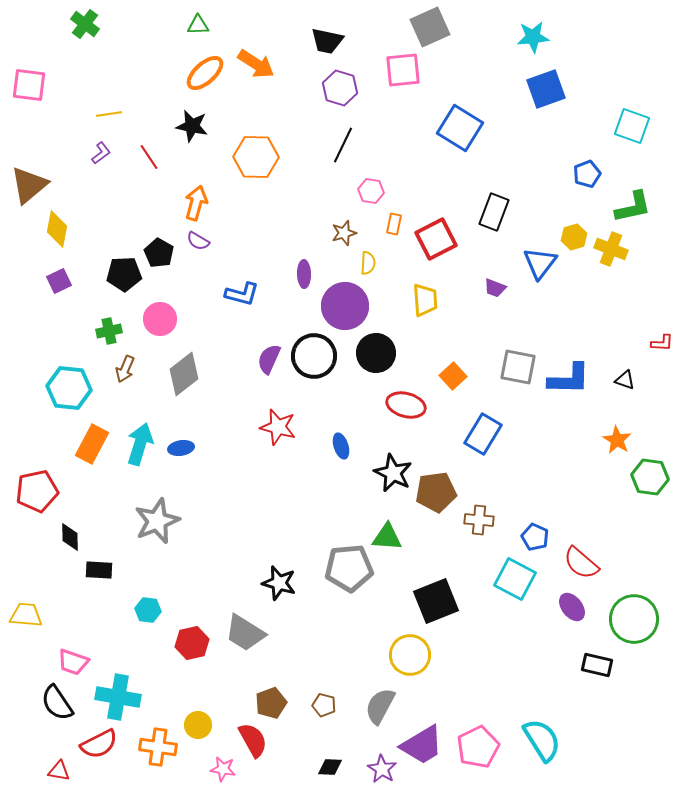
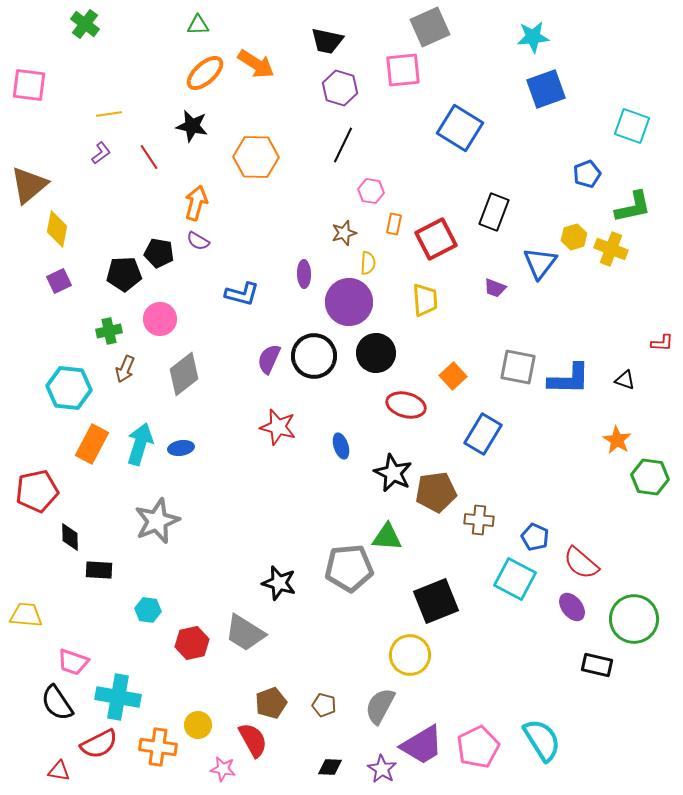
black pentagon at (159, 253): rotated 20 degrees counterclockwise
purple circle at (345, 306): moved 4 px right, 4 px up
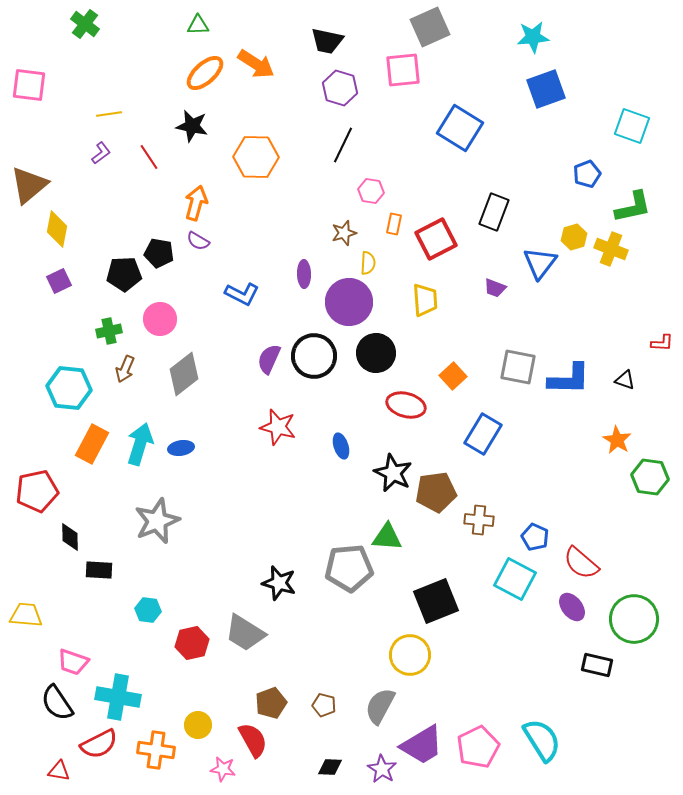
blue L-shape at (242, 294): rotated 12 degrees clockwise
orange cross at (158, 747): moved 2 px left, 3 px down
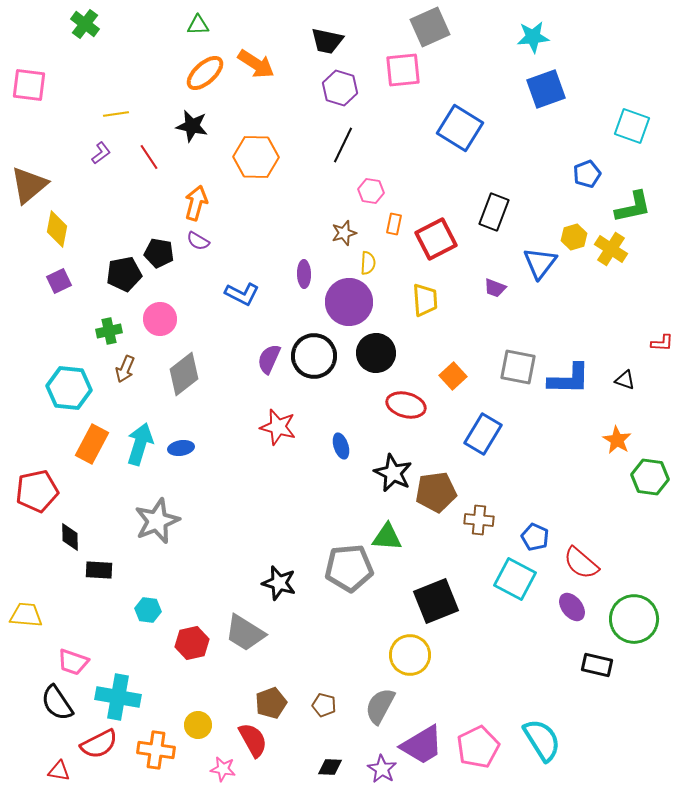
yellow line at (109, 114): moved 7 px right
yellow cross at (611, 249): rotated 12 degrees clockwise
black pentagon at (124, 274): rotated 8 degrees counterclockwise
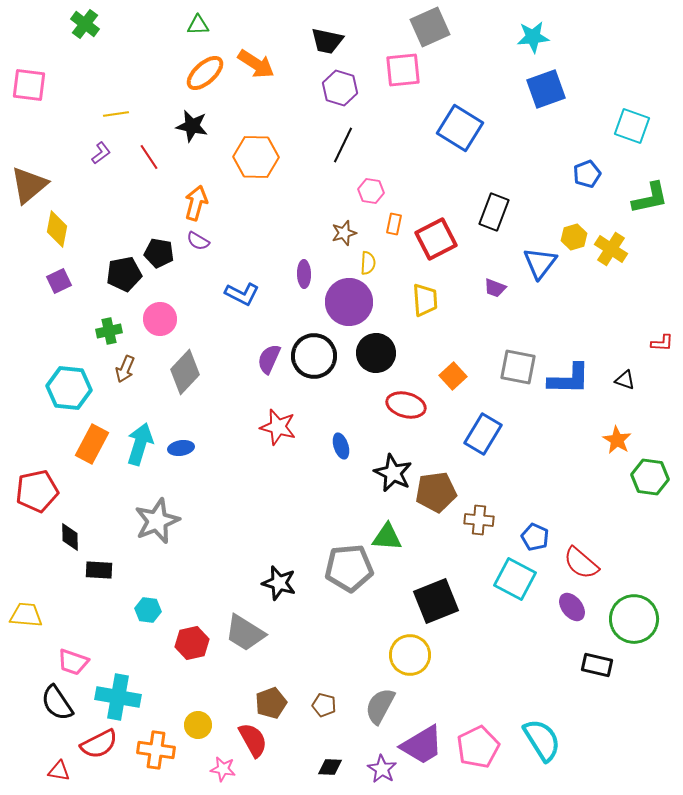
green L-shape at (633, 207): moved 17 px right, 9 px up
gray diamond at (184, 374): moved 1 px right, 2 px up; rotated 9 degrees counterclockwise
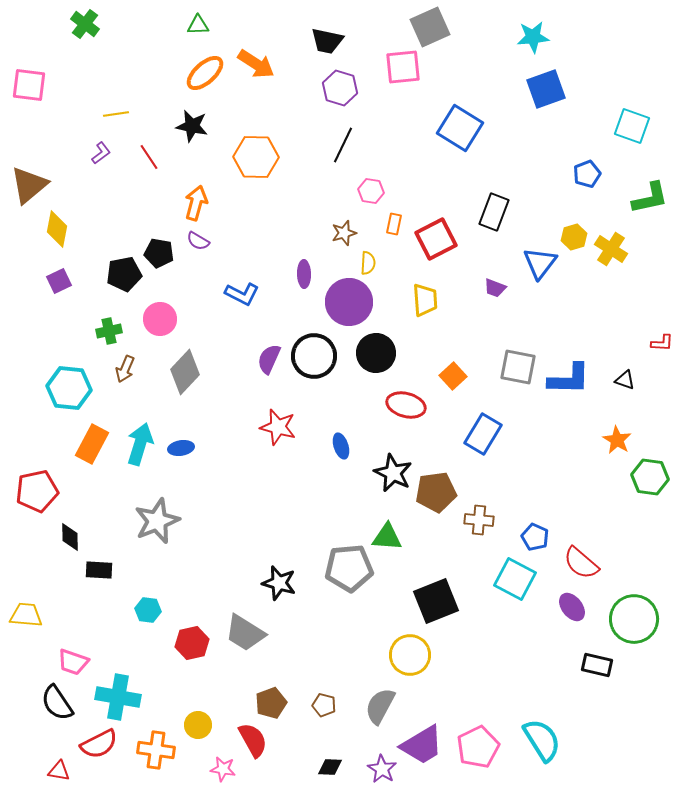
pink square at (403, 70): moved 3 px up
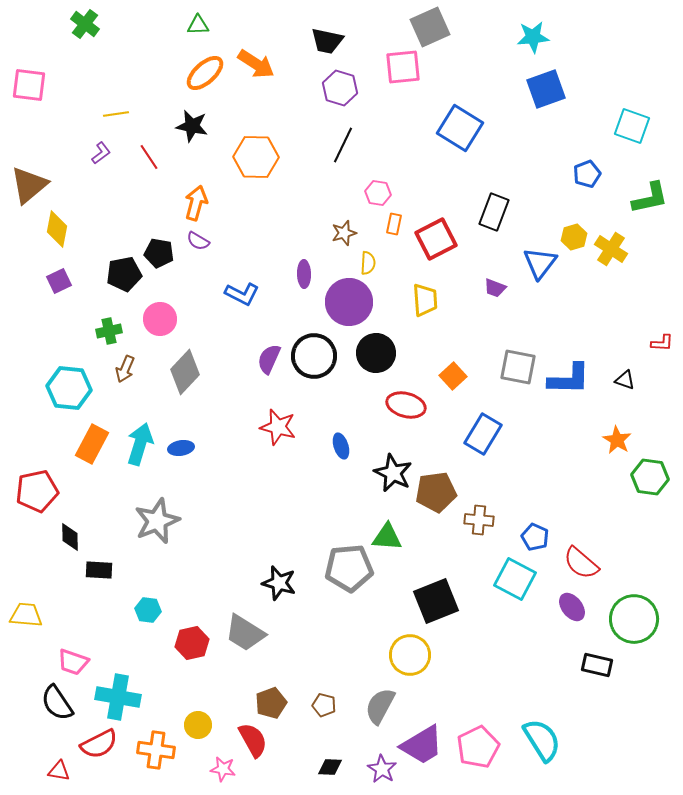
pink hexagon at (371, 191): moved 7 px right, 2 px down
